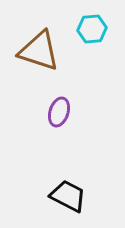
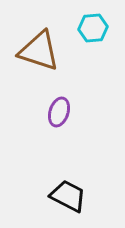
cyan hexagon: moved 1 px right, 1 px up
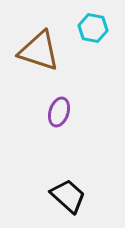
cyan hexagon: rotated 16 degrees clockwise
black trapezoid: rotated 15 degrees clockwise
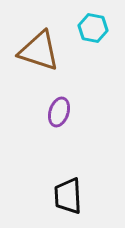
black trapezoid: rotated 135 degrees counterclockwise
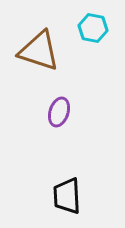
black trapezoid: moved 1 px left
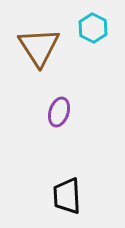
cyan hexagon: rotated 16 degrees clockwise
brown triangle: moved 4 px up; rotated 39 degrees clockwise
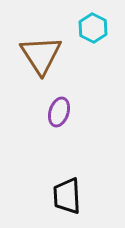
brown triangle: moved 2 px right, 8 px down
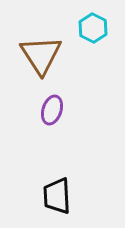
purple ellipse: moved 7 px left, 2 px up
black trapezoid: moved 10 px left
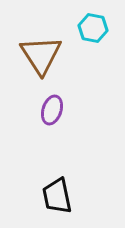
cyan hexagon: rotated 16 degrees counterclockwise
black trapezoid: rotated 9 degrees counterclockwise
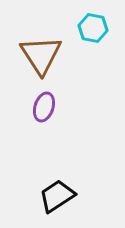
purple ellipse: moved 8 px left, 3 px up
black trapezoid: rotated 69 degrees clockwise
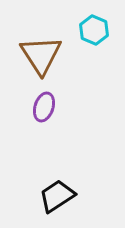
cyan hexagon: moved 1 px right, 2 px down; rotated 12 degrees clockwise
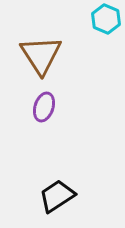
cyan hexagon: moved 12 px right, 11 px up
